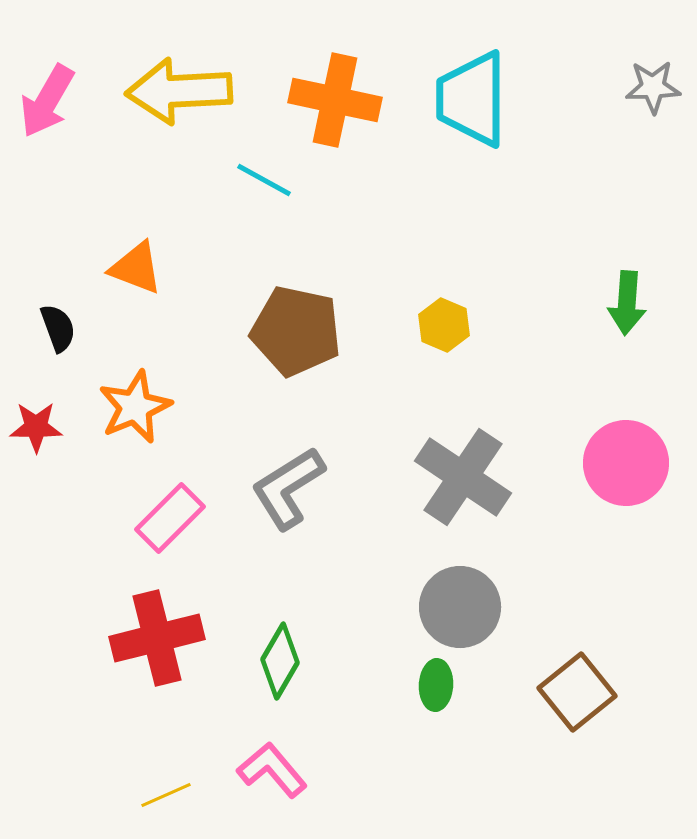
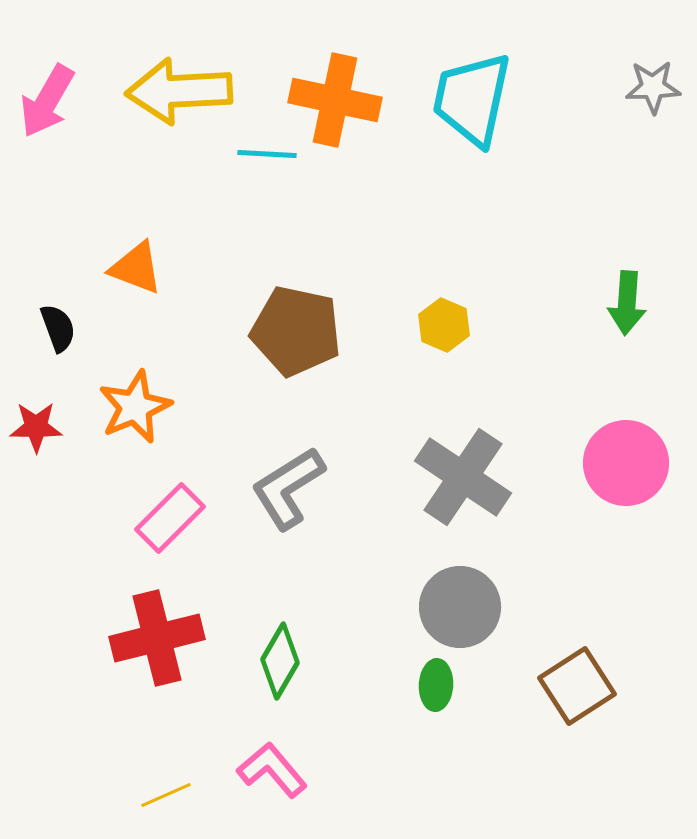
cyan trapezoid: rotated 12 degrees clockwise
cyan line: moved 3 px right, 26 px up; rotated 26 degrees counterclockwise
brown square: moved 6 px up; rotated 6 degrees clockwise
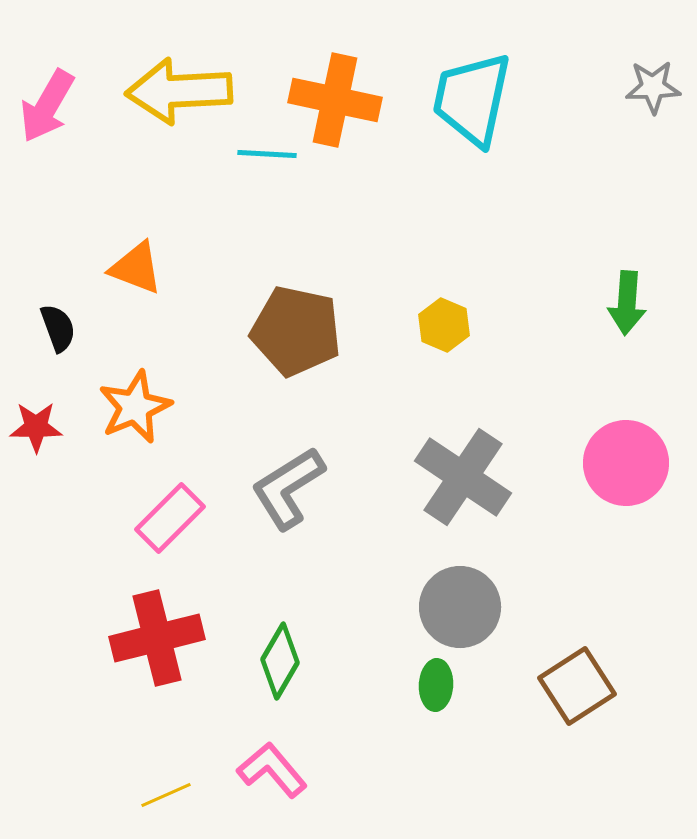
pink arrow: moved 5 px down
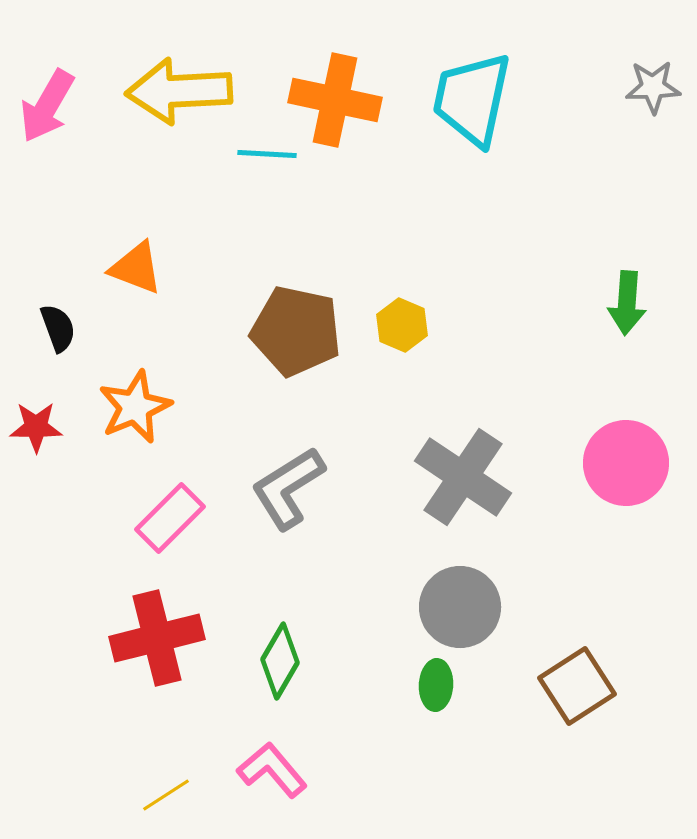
yellow hexagon: moved 42 px left
yellow line: rotated 9 degrees counterclockwise
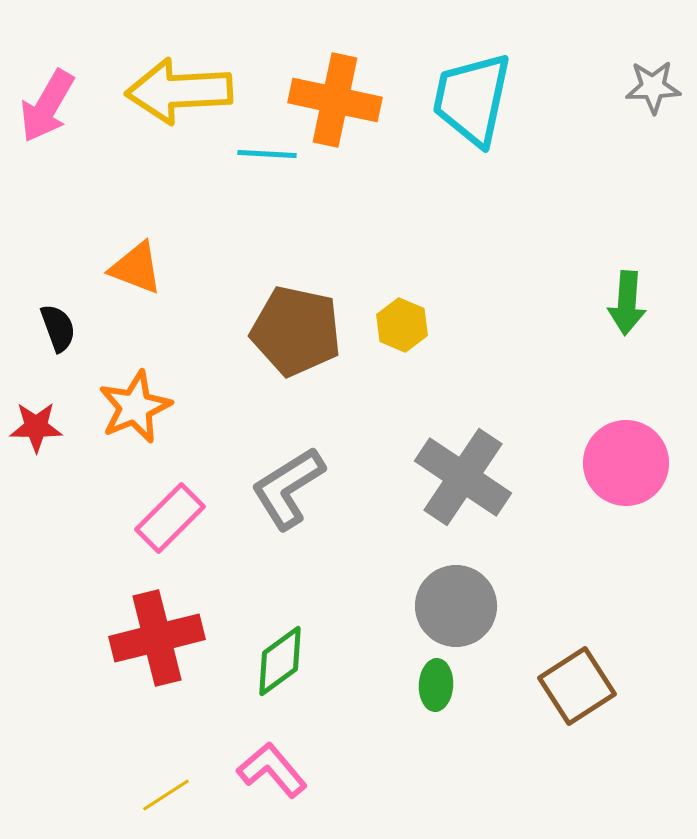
gray circle: moved 4 px left, 1 px up
green diamond: rotated 24 degrees clockwise
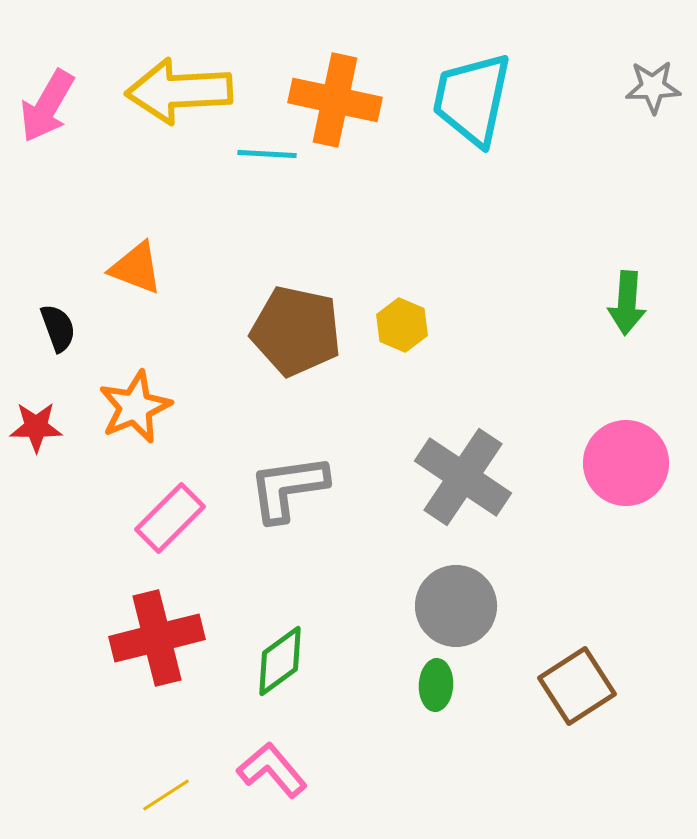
gray L-shape: rotated 24 degrees clockwise
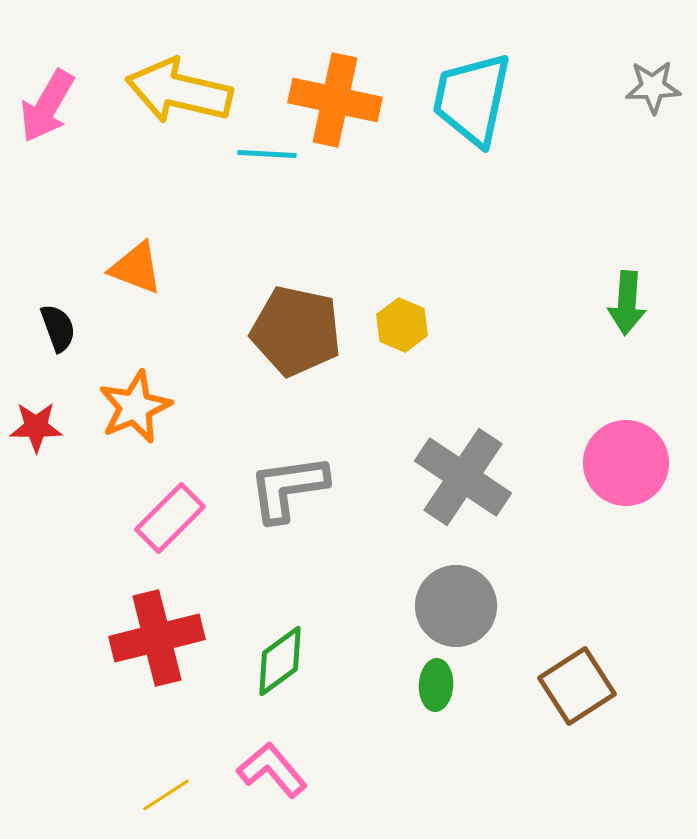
yellow arrow: rotated 16 degrees clockwise
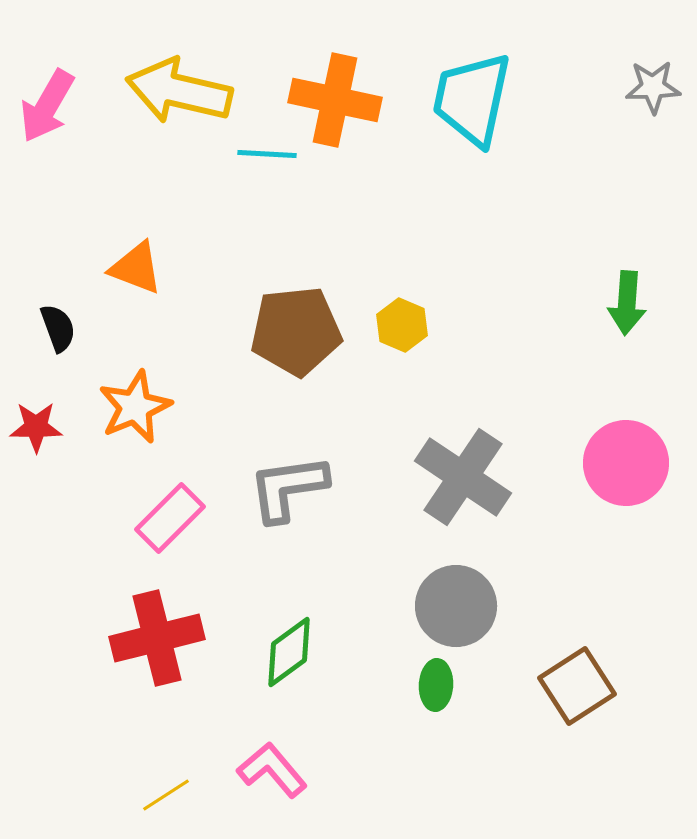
brown pentagon: rotated 18 degrees counterclockwise
green diamond: moved 9 px right, 9 px up
